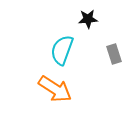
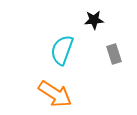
black star: moved 6 px right, 1 px down
orange arrow: moved 5 px down
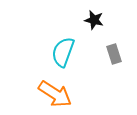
black star: rotated 18 degrees clockwise
cyan semicircle: moved 1 px right, 2 px down
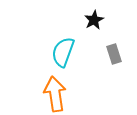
black star: rotated 30 degrees clockwise
orange arrow: rotated 132 degrees counterclockwise
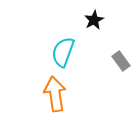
gray rectangle: moved 7 px right, 7 px down; rotated 18 degrees counterclockwise
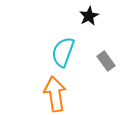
black star: moved 5 px left, 4 px up
gray rectangle: moved 15 px left
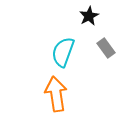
gray rectangle: moved 13 px up
orange arrow: moved 1 px right
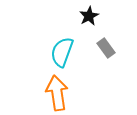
cyan semicircle: moved 1 px left
orange arrow: moved 1 px right, 1 px up
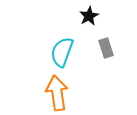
gray rectangle: rotated 18 degrees clockwise
